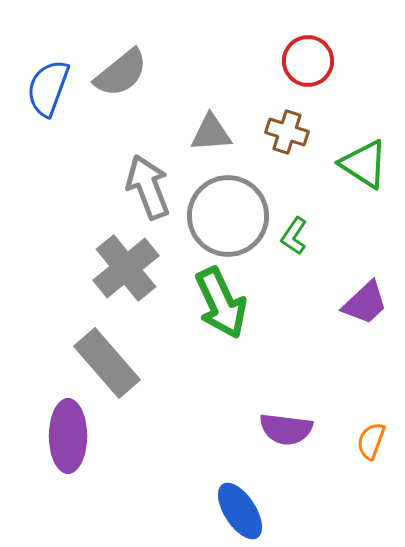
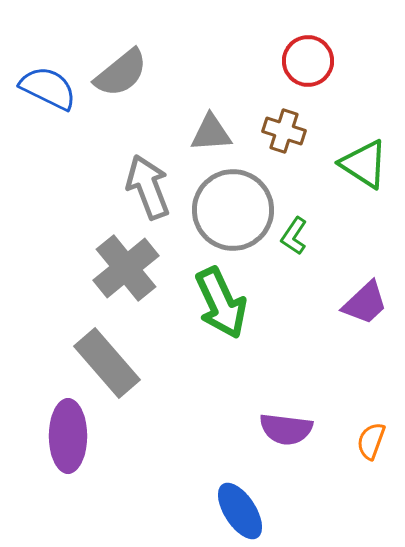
blue semicircle: rotated 96 degrees clockwise
brown cross: moved 3 px left, 1 px up
gray circle: moved 5 px right, 6 px up
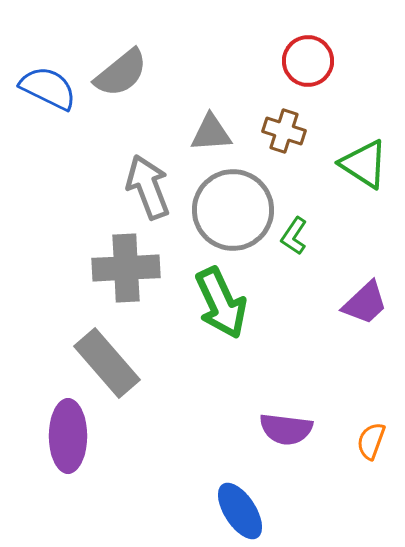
gray cross: rotated 36 degrees clockwise
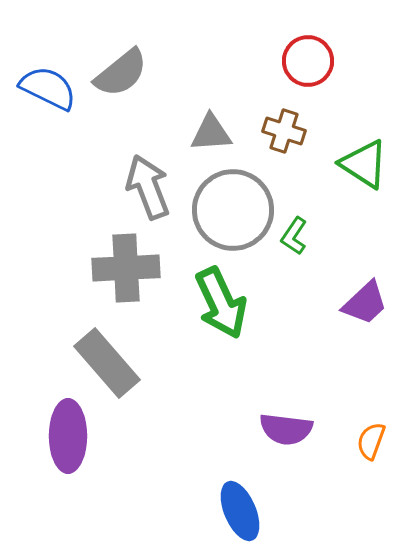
blue ellipse: rotated 10 degrees clockwise
